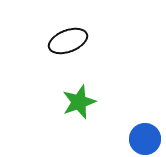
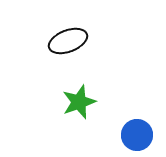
blue circle: moved 8 px left, 4 px up
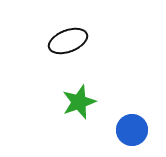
blue circle: moved 5 px left, 5 px up
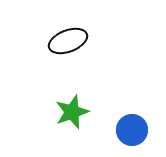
green star: moved 7 px left, 10 px down
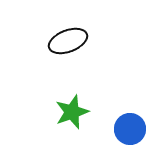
blue circle: moved 2 px left, 1 px up
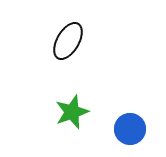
black ellipse: rotated 39 degrees counterclockwise
